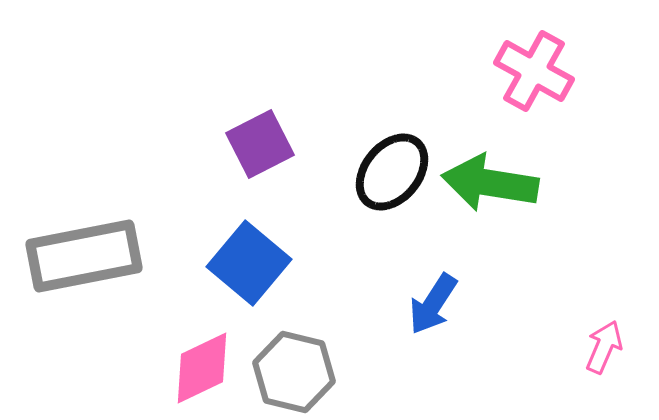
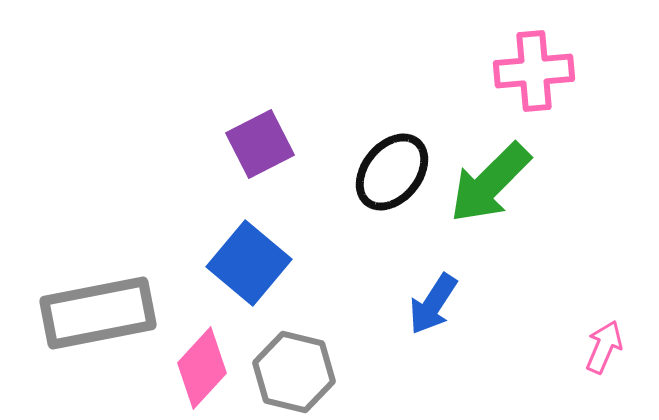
pink cross: rotated 34 degrees counterclockwise
green arrow: rotated 54 degrees counterclockwise
gray rectangle: moved 14 px right, 57 px down
pink diamond: rotated 22 degrees counterclockwise
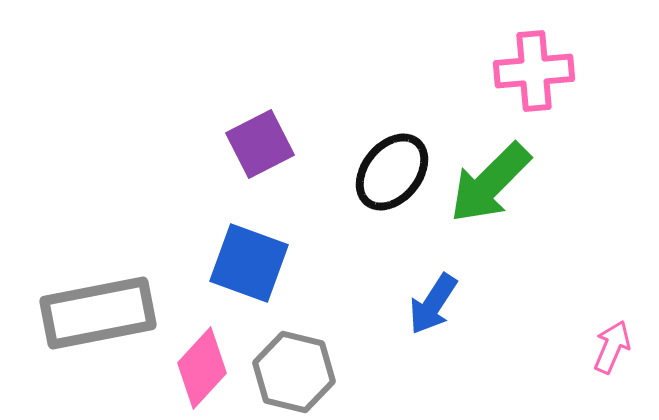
blue square: rotated 20 degrees counterclockwise
pink arrow: moved 8 px right
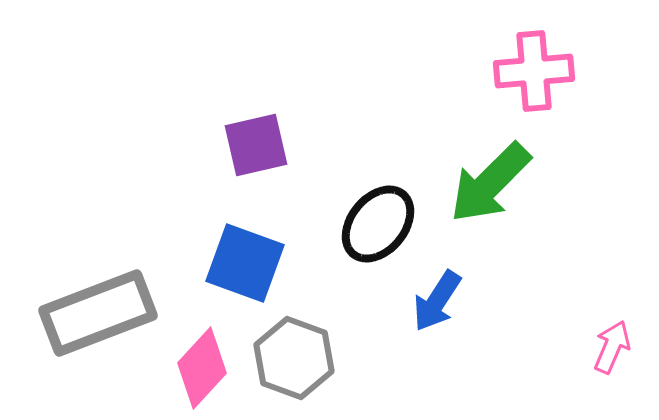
purple square: moved 4 px left, 1 px down; rotated 14 degrees clockwise
black ellipse: moved 14 px left, 52 px down
blue square: moved 4 px left
blue arrow: moved 4 px right, 3 px up
gray rectangle: rotated 10 degrees counterclockwise
gray hexagon: moved 14 px up; rotated 6 degrees clockwise
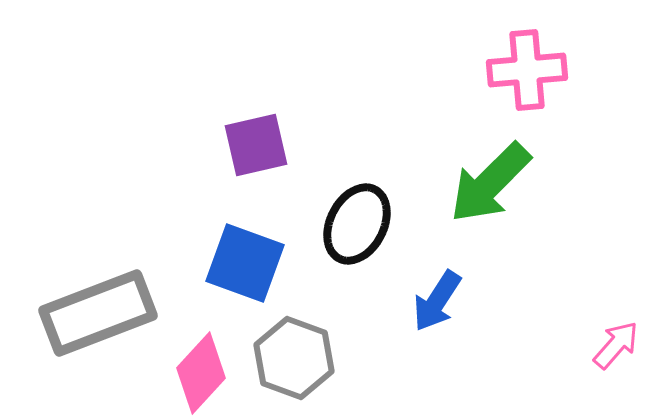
pink cross: moved 7 px left, 1 px up
black ellipse: moved 21 px left; rotated 12 degrees counterclockwise
pink arrow: moved 4 px right, 2 px up; rotated 18 degrees clockwise
pink diamond: moved 1 px left, 5 px down
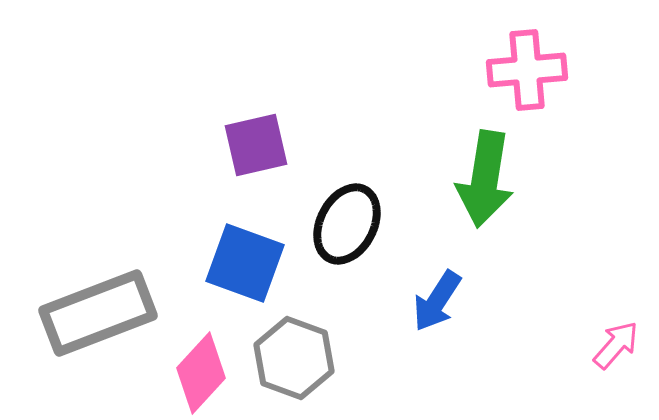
green arrow: moved 5 px left, 4 px up; rotated 36 degrees counterclockwise
black ellipse: moved 10 px left
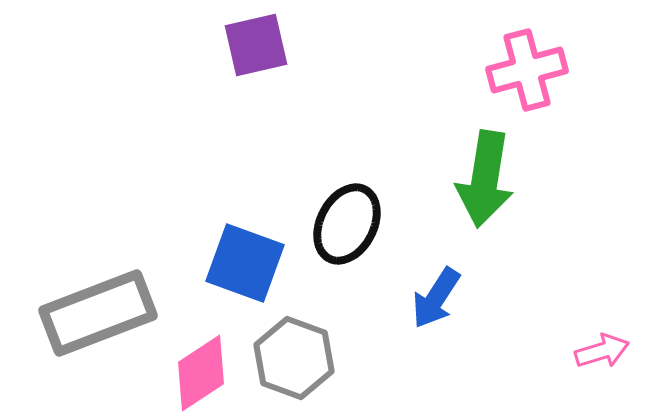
pink cross: rotated 10 degrees counterclockwise
purple square: moved 100 px up
blue arrow: moved 1 px left, 3 px up
pink arrow: moved 14 px left, 6 px down; rotated 32 degrees clockwise
pink diamond: rotated 14 degrees clockwise
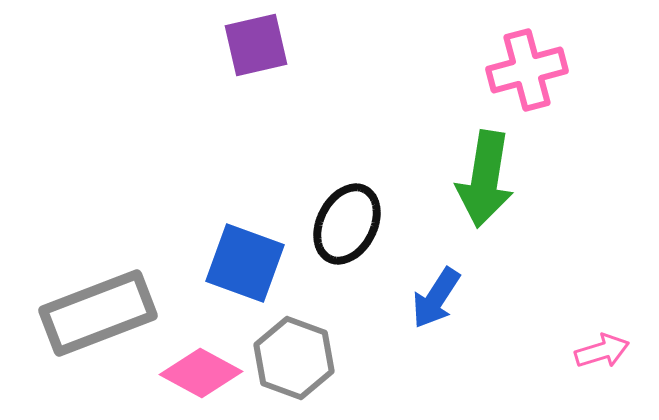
pink diamond: rotated 62 degrees clockwise
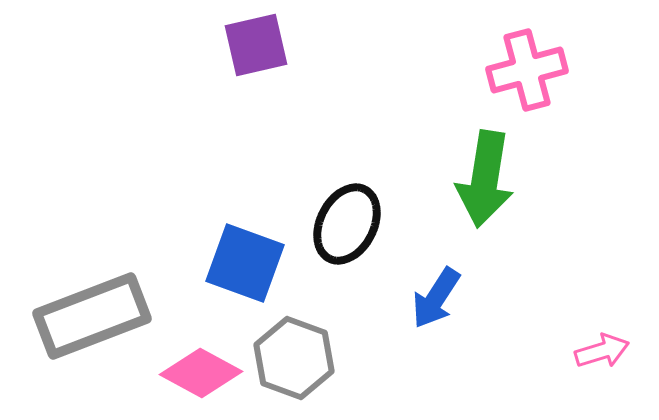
gray rectangle: moved 6 px left, 3 px down
